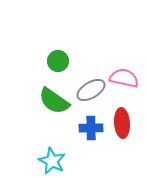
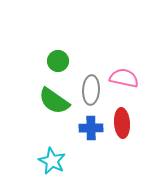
gray ellipse: rotated 56 degrees counterclockwise
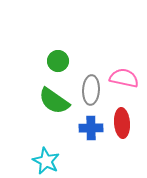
cyan star: moved 6 px left
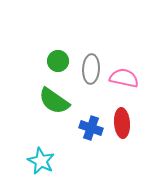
gray ellipse: moved 21 px up
blue cross: rotated 20 degrees clockwise
cyan star: moved 5 px left
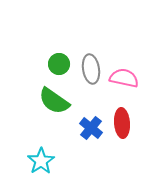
green circle: moved 1 px right, 3 px down
gray ellipse: rotated 12 degrees counterclockwise
blue cross: rotated 20 degrees clockwise
cyan star: rotated 12 degrees clockwise
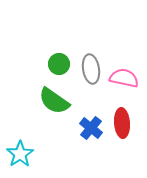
cyan star: moved 21 px left, 7 px up
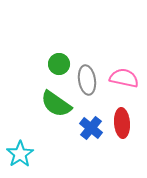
gray ellipse: moved 4 px left, 11 px down
green semicircle: moved 2 px right, 3 px down
